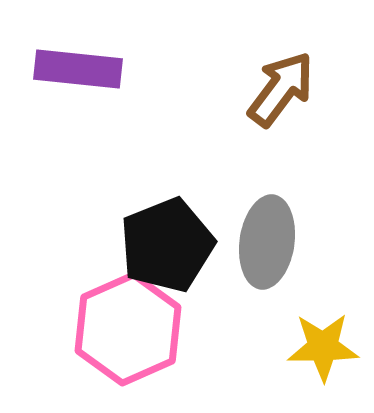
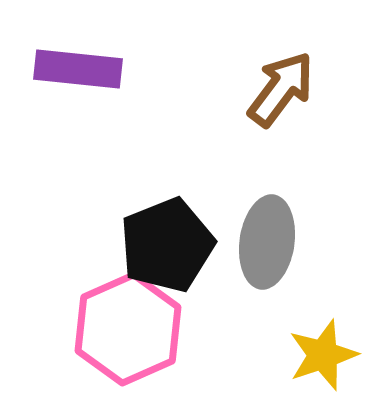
yellow star: moved 8 px down; rotated 18 degrees counterclockwise
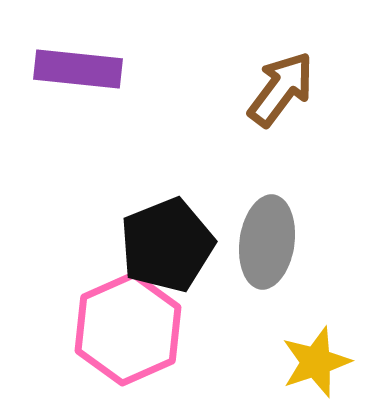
yellow star: moved 7 px left, 7 px down
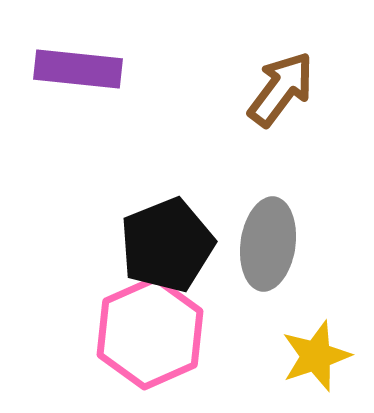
gray ellipse: moved 1 px right, 2 px down
pink hexagon: moved 22 px right, 4 px down
yellow star: moved 6 px up
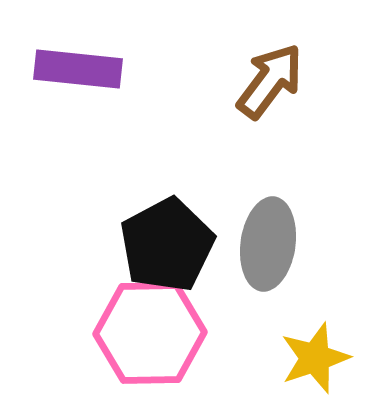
brown arrow: moved 11 px left, 8 px up
black pentagon: rotated 6 degrees counterclockwise
pink hexagon: rotated 23 degrees clockwise
yellow star: moved 1 px left, 2 px down
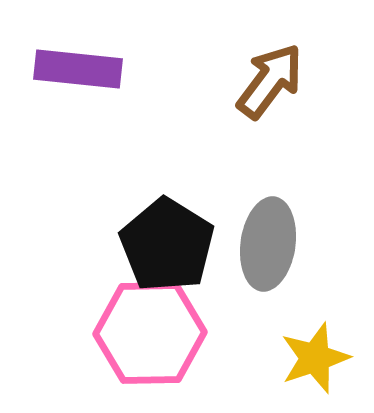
black pentagon: rotated 12 degrees counterclockwise
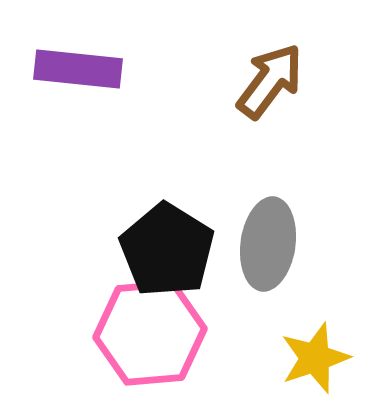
black pentagon: moved 5 px down
pink hexagon: rotated 4 degrees counterclockwise
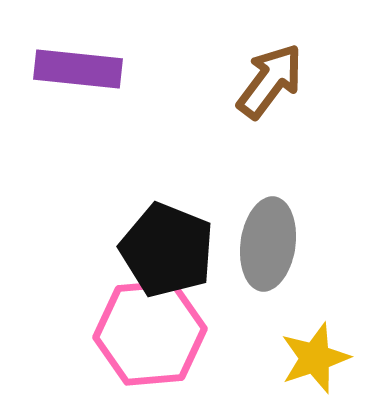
black pentagon: rotated 10 degrees counterclockwise
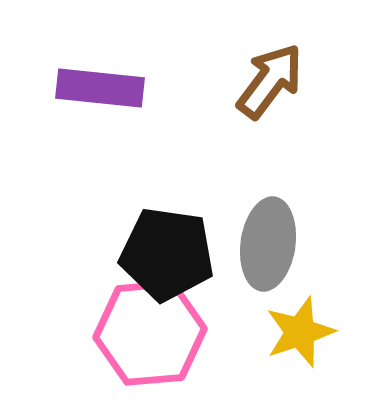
purple rectangle: moved 22 px right, 19 px down
black pentagon: moved 4 px down; rotated 14 degrees counterclockwise
yellow star: moved 15 px left, 26 px up
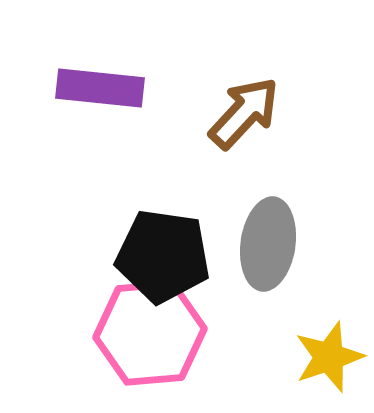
brown arrow: moved 26 px left, 32 px down; rotated 6 degrees clockwise
black pentagon: moved 4 px left, 2 px down
yellow star: moved 29 px right, 25 px down
